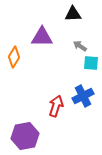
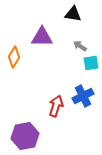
black triangle: rotated 12 degrees clockwise
cyan square: rotated 14 degrees counterclockwise
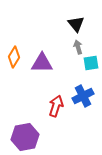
black triangle: moved 3 px right, 10 px down; rotated 42 degrees clockwise
purple triangle: moved 26 px down
gray arrow: moved 2 px left, 1 px down; rotated 40 degrees clockwise
purple hexagon: moved 1 px down
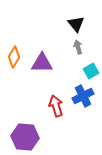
cyan square: moved 8 px down; rotated 21 degrees counterclockwise
red arrow: rotated 35 degrees counterclockwise
purple hexagon: rotated 16 degrees clockwise
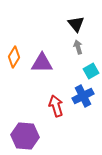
purple hexagon: moved 1 px up
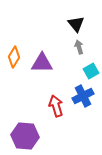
gray arrow: moved 1 px right
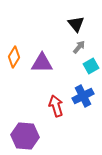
gray arrow: rotated 56 degrees clockwise
cyan square: moved 5 px up
